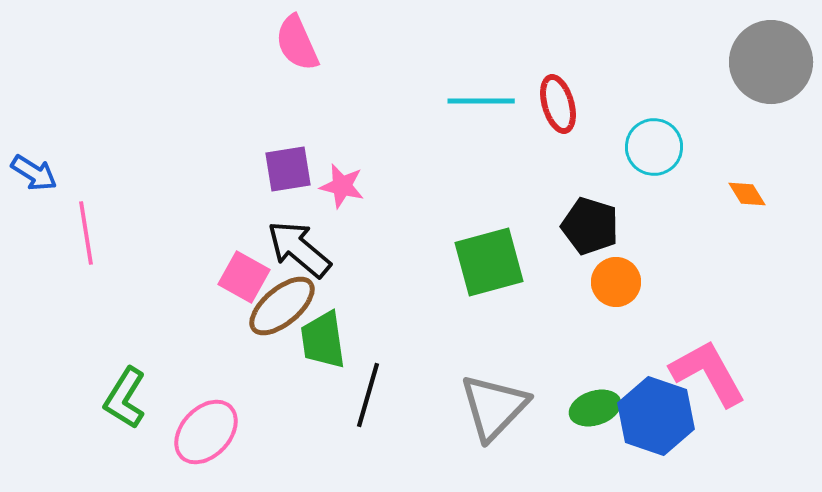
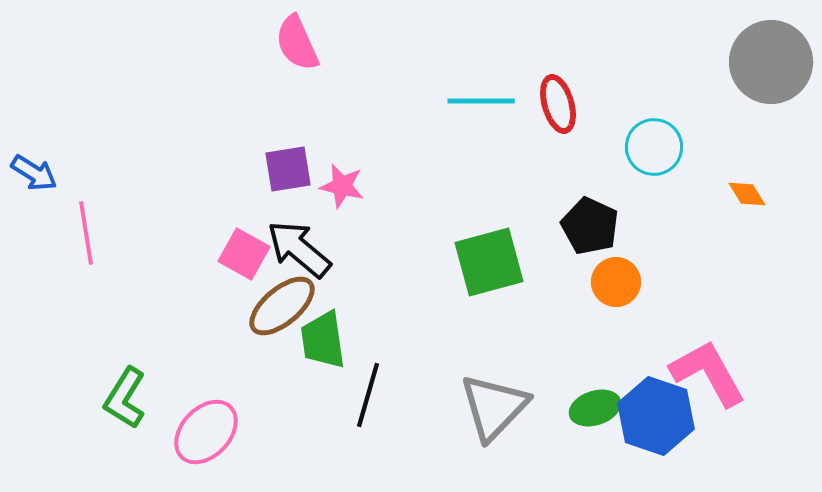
black pentagon: rotated 8 degrees clockwise
pink square: moved 23 px up
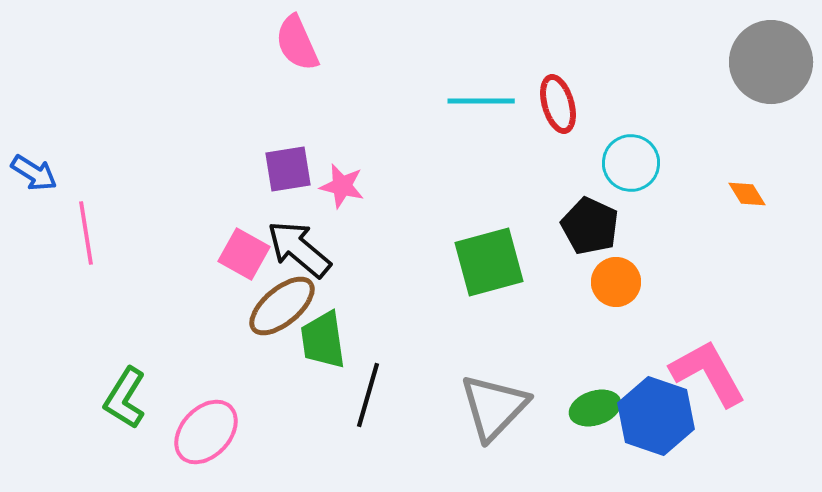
cyan circle: moved 23 px left, 16 px down
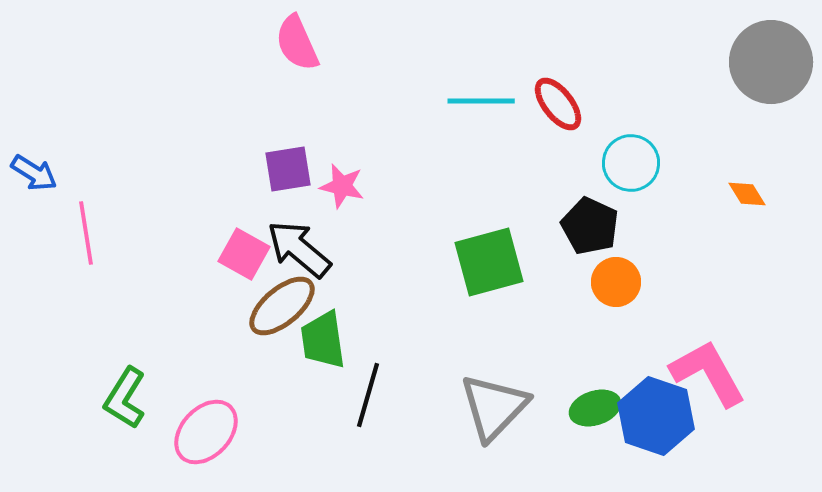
red ellipse: rotated 22 degrees counterclockwise
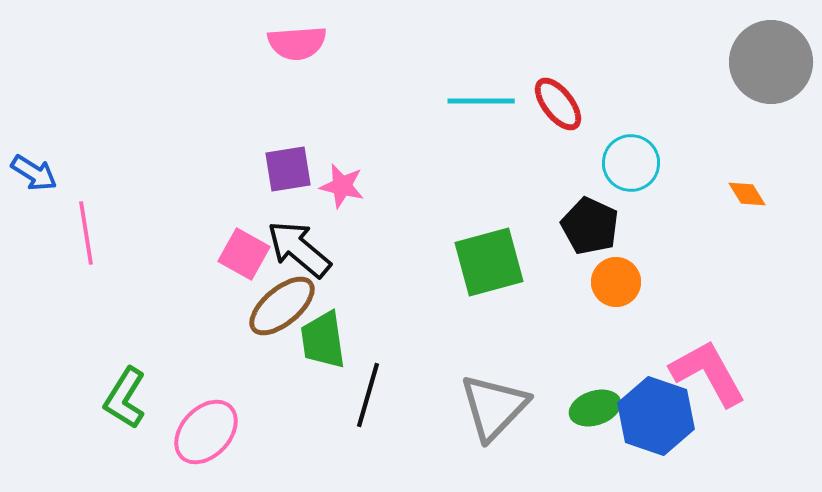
pink semicircle: rotated 70 degrees counterclockwise
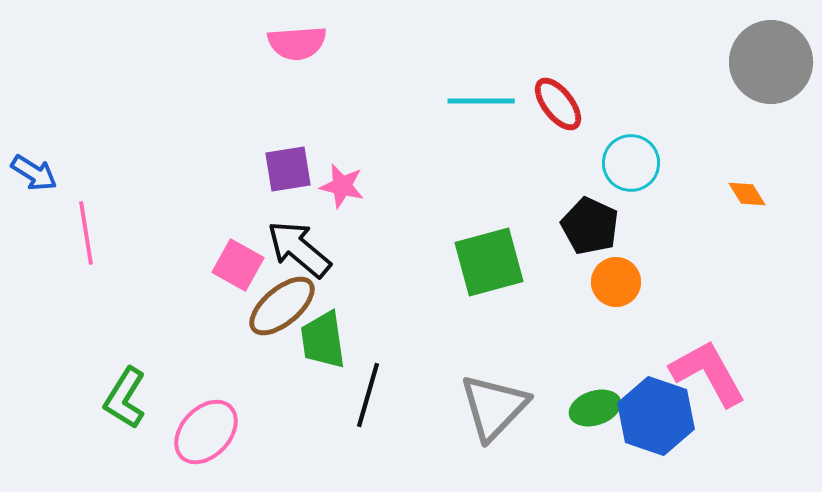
pink square: moved 6 px left, 11 px down
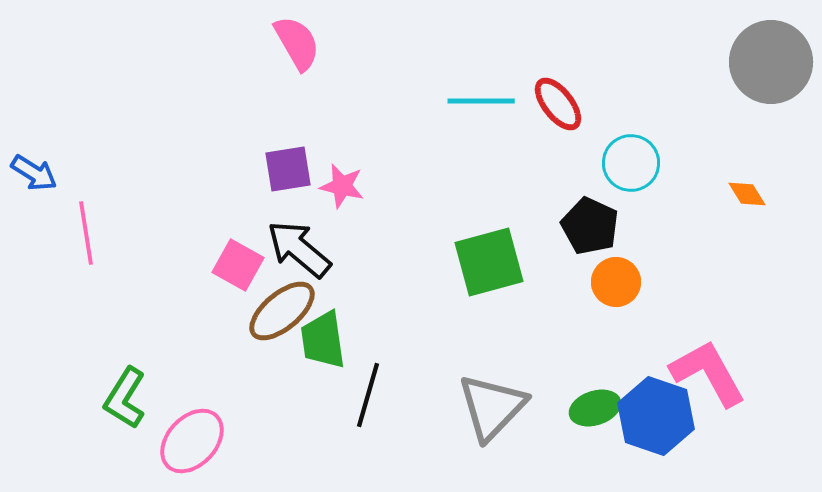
pink semicircle: rotated 116 degrees counterclockwise
brown ellipse: moved 5 px down
gray triangle: moved 2 px left
pink ellipse: moved 14 px left, 9 px down
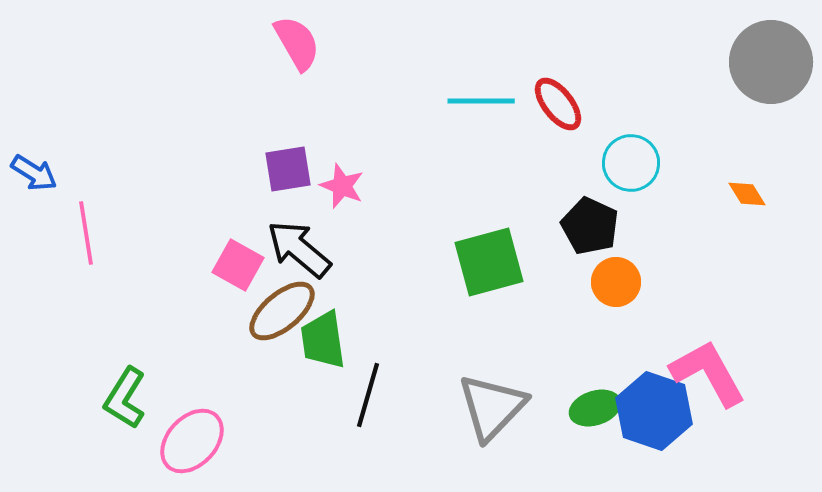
pink star: rotated 9 degrees clockwise
blue hexagon: moved 2 px left, 5 px up
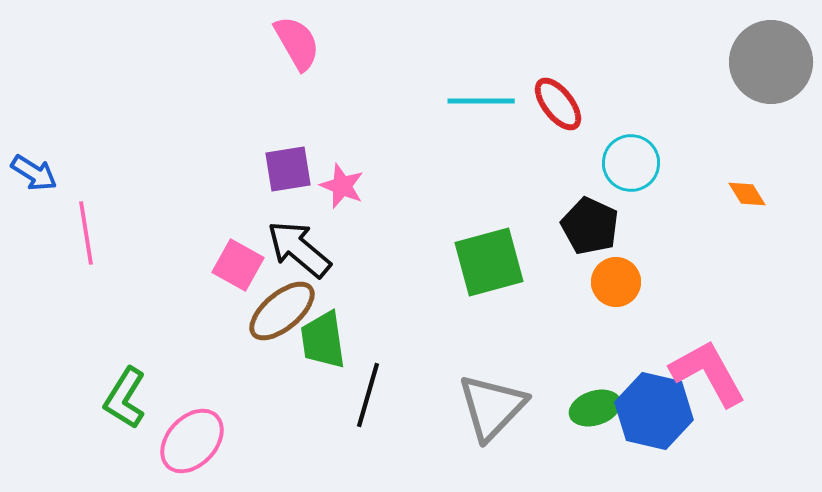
blue hexagon: rotated 6 degrees counterclockwise
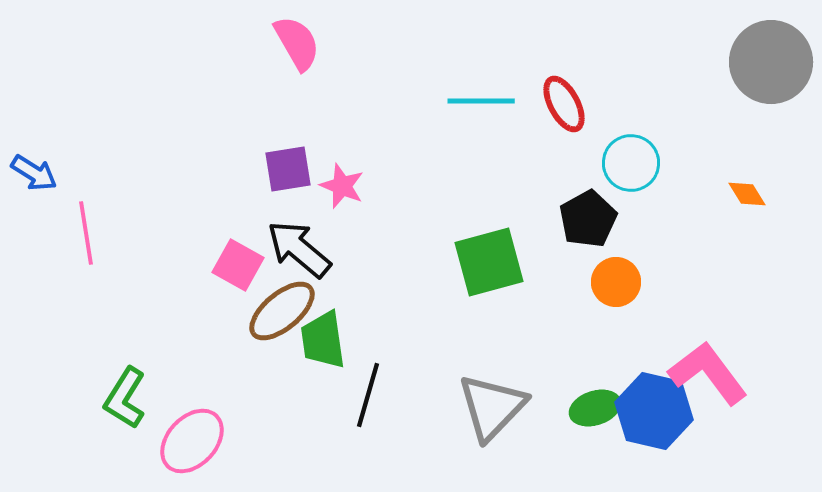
red ellipse: moved 6 px right; rotated 10 degrees clockwise
black pentagon: moved 2 px left, 7 px up; rotated 18 degrees clockwise
pink L-shape: rotated 8 degrees counterclockwise
